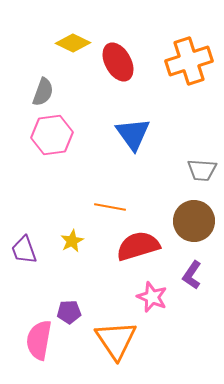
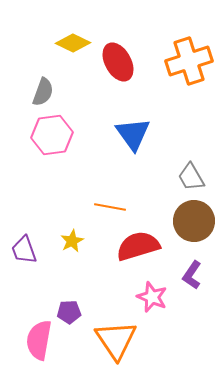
gray trapezoid: moved 11 px left, 7 px down; rotated 56 degrees clockwise
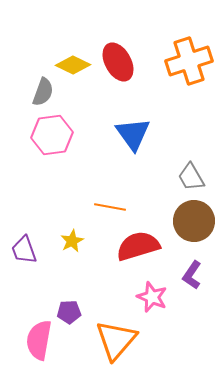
yellow diamond: moved 22 px down
orange triangle: rotated 15 degrees clockwise
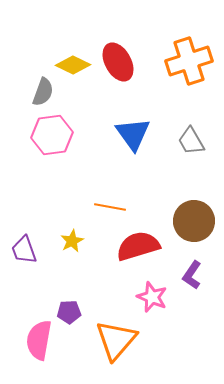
gray trapezoid: moved 36 px up
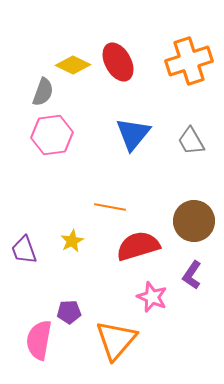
blue triangle: rotated 15 degrees clockwise
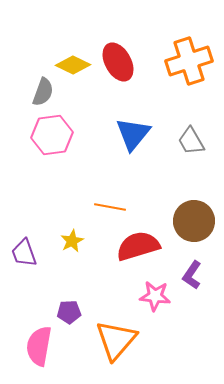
purple trapezoid: moved 3 px down
pink star: moved 3 px right, 1 px up; rotated 16 degrees counterclockwise
pink semicircle: moved 6 px down
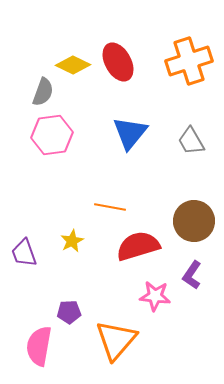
blue triangle: moved 3 px left, 1 px up
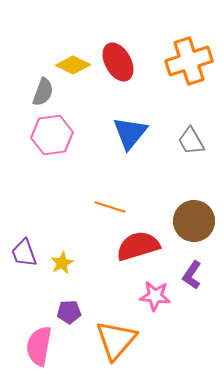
orange line: rotated 8 degrees clockwise
yellow star: moved 10 px left, 22 px down
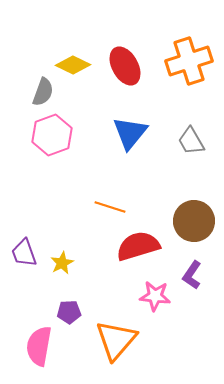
red ellipse: moved 7 px right, 4 px down
pink hexagon: rotated 12 degrees counterclockwise
